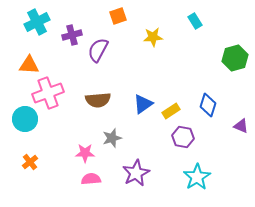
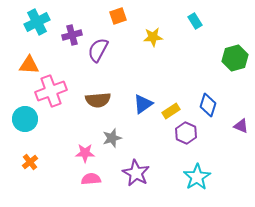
pink cross: moved 3 px right, 2 px up
purple hexagon: moved 3 px right, 4 px up; rotated 15 degrees clockwise
purple star: rotated 16 degrees counterclockwise
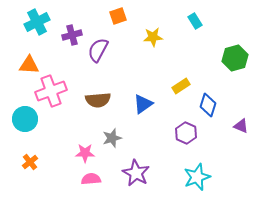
yellow rectangle: moved 10 px right, 25 px up
cyan star: rotated 12 degrees clockwise
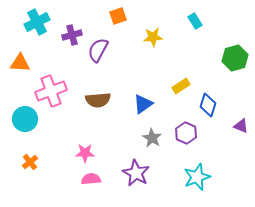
orange triangle: moved 9 px left, 2 px up
gray star: moved 40 px right; rotated 24 degrees counterclockwise
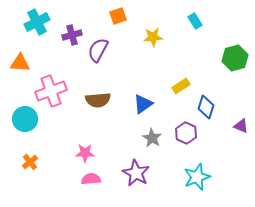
blue diamond: moved 2 px left, 2 px down
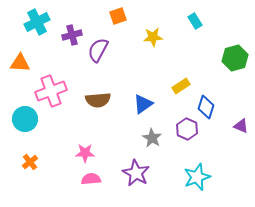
purple hexagon: moved 1 px right, 4 px up
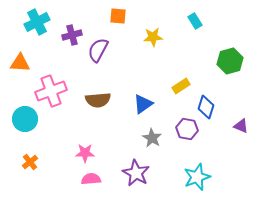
orange square: rotated 24 degrees clockwise
green hexagon: moved 5 px left, 3 px down
purple hexagon: rotated 15 degrees counterclockwise
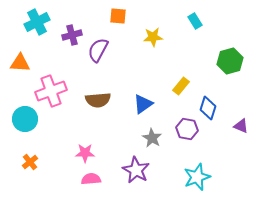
yellow rectangle: rotated 18 degrees counterclockwise
blue diamond: moved 2 px right, 1 px down
purple star: moved 3 px up
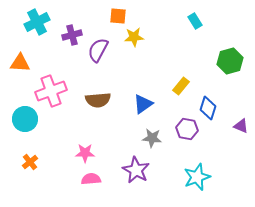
yellow star: moved 19 px left
gray star: rotated 24 degrees counterclockwise
